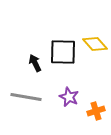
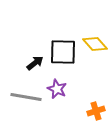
black arrow: rotated 78 degrees clockwise
purple star: moved 12 px left, 8 px up
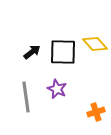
black arrow: moved 3 px left, 11 px up
gray line: rotated 72 degrees clockwise
orange cross: moved 1 px down
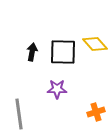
black arrow: rotated 42 degrees counterclockwise
purple star: rotated 24 degrees counterclockwise
gray line: moved 7 px left, 17 px down
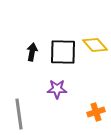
yellow diamond: moved 1 px down
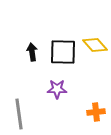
black arrow: rotated 18 degrees counterclockwise
orange cross: rotated 12 degrees clockwise
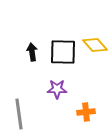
orange cross: moved 10 px left
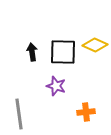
yellow diamond: rotated 25 degrees counterclockwise
purple star: moved 1 px left, 3 px up; rotated 18 degrees clockwise
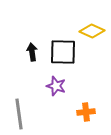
yellow diamond: moved 3 px left, 14 px up
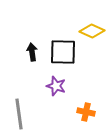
orange cross: rotated 18 degrees clockwise
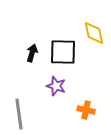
yellow diamond: moved 2 px right, 2 px down; rotated 55 degrees clockwise
black arrow: moved 1 px down; rotated 24 degrees clockwise
orange cross: moved 2 px up
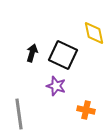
black square: moved 3 px down; rotated 24 degrees clockwise
